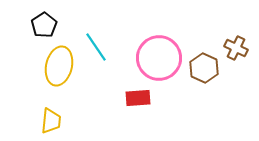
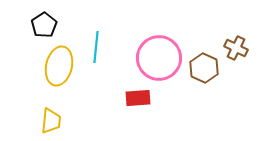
cyan line: rotated 40 degrees clockwise
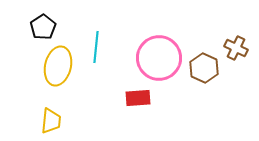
black pentagon: moved 1 px left, 2 px down
yellow ellipse: moved 1 px left
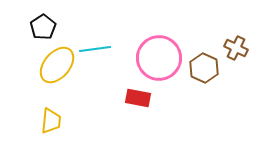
cyan line: moved 1 px left, 2 px down; rotated 76 degrees clockwise
yellow ellipse: moved 1 px left, 1 px up; rotated 27 degrees clockwise
red rectangle: rotated 15 degrees clockwise
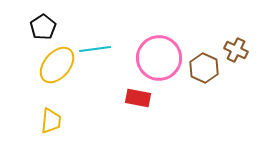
brown cross: moved 2 px down
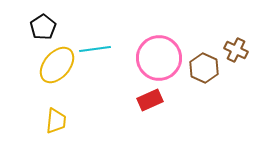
red rectangle: moved 12 px right, 2 px down; rotated 35 degrees counterclockwise
yellow trapezoid: moved 5 px right
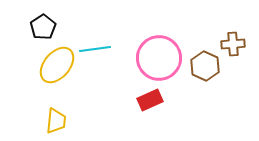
brown cross: moved 3 px left, 6 px up; rotated 30 degrees counterclockwise
brown hexagon: moved 1 px right, 2 px up
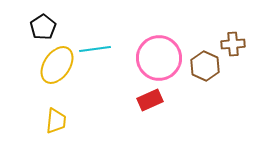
yellow ellipse: rotated 6 degrees counterclockwise
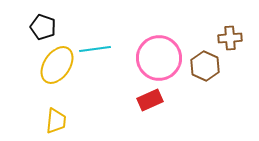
black pentagon: rotated 20 degrees counterclockwise
brown cross: moved 3 px left, 6 px up
